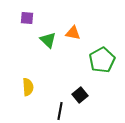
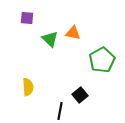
green triangle: moved 2 px right, 1 px up
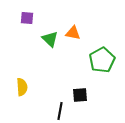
yellow semicircle: moved 6 px left
black square: rotated 35 degrees clockwise
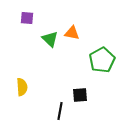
orange triangle: moved 1 px left
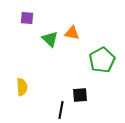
black line: moved 1 px right, 1 px up
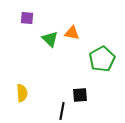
green pentagon: moved 1 px up
yellow semicircle: moved 6 px down
black line: moved 1 px right, 1 px down
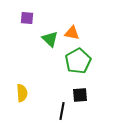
green pentagon: moved 24 px left, 2 px down
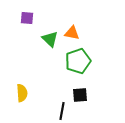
green pentagon: rotated 10 degrees clockwise
